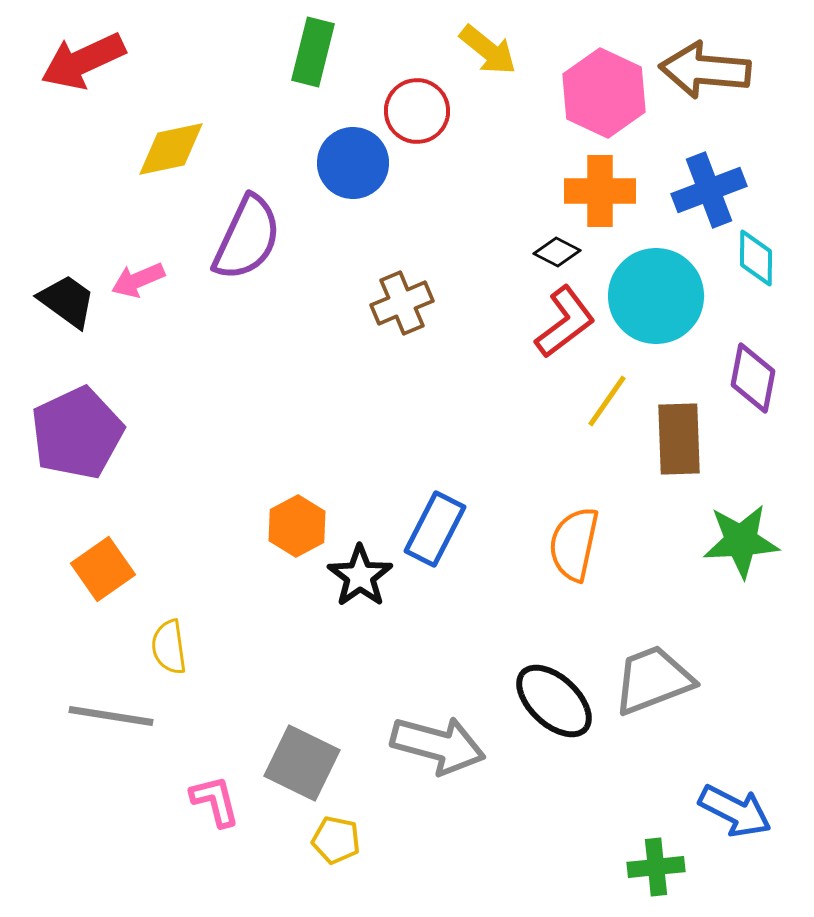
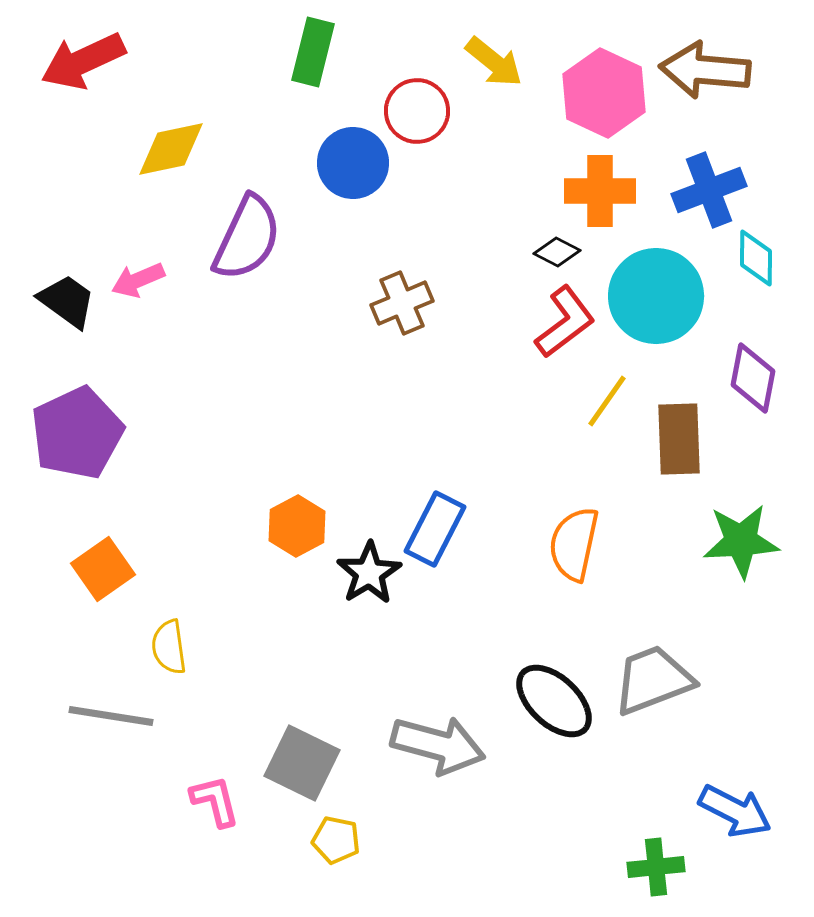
yellow arrow: moved 6 px right, 12 px down
black star: moved 9 px right, 3 px up; rotated 4 degrees clockwise
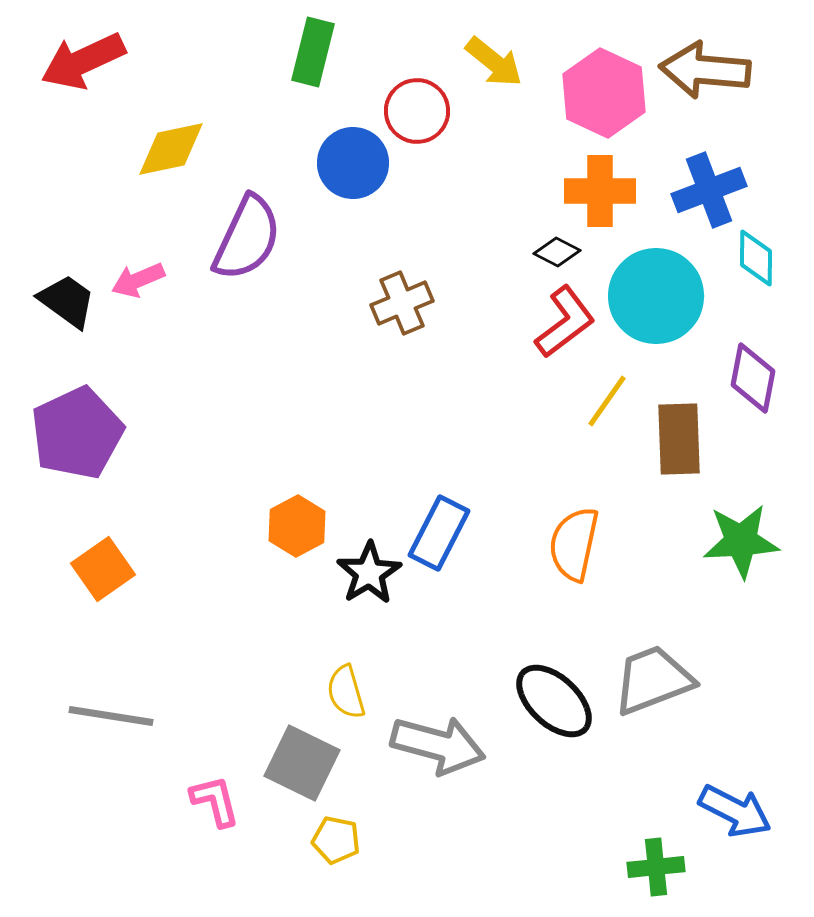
blue rectangle: moved 4 px right, 4 px down
yellow semicircle: moved 177 px right, 45 px down; rotated 8 degrees counterclockwise
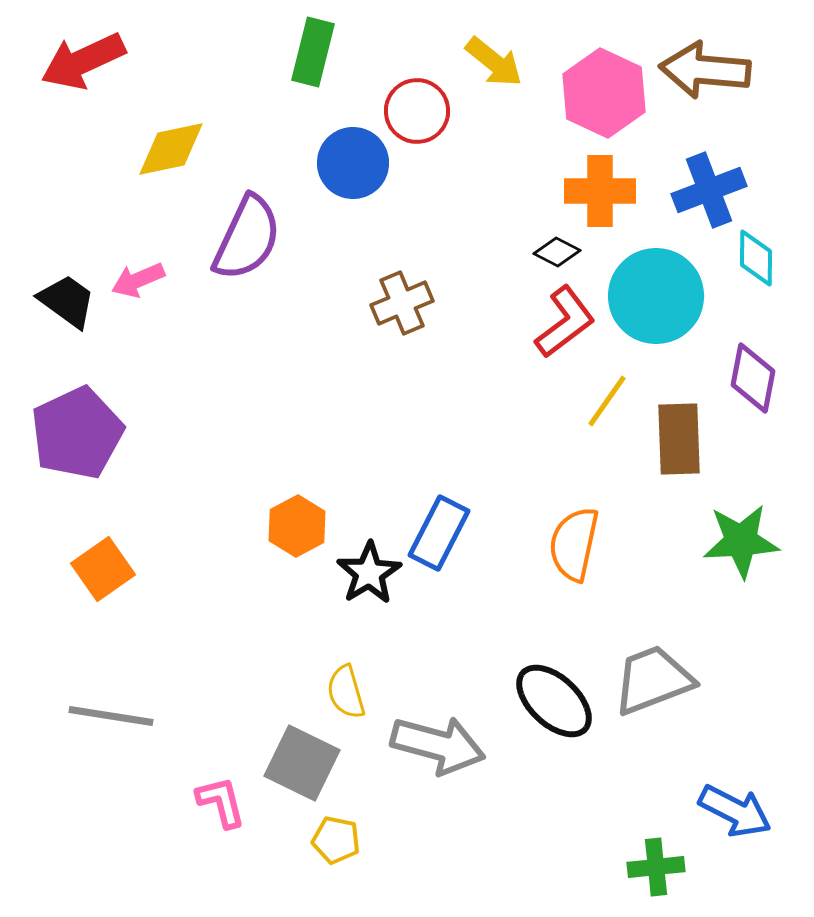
pink L-shape: moved 6 px right, 1 px down
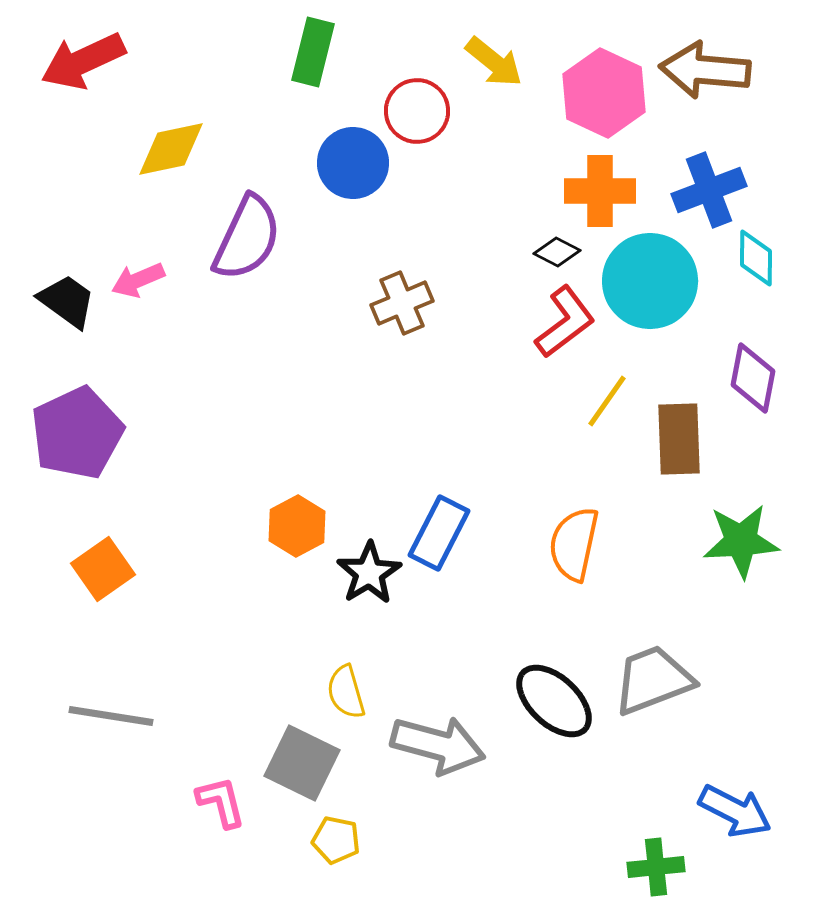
cyan circle: moved 6 px left, 15 px up
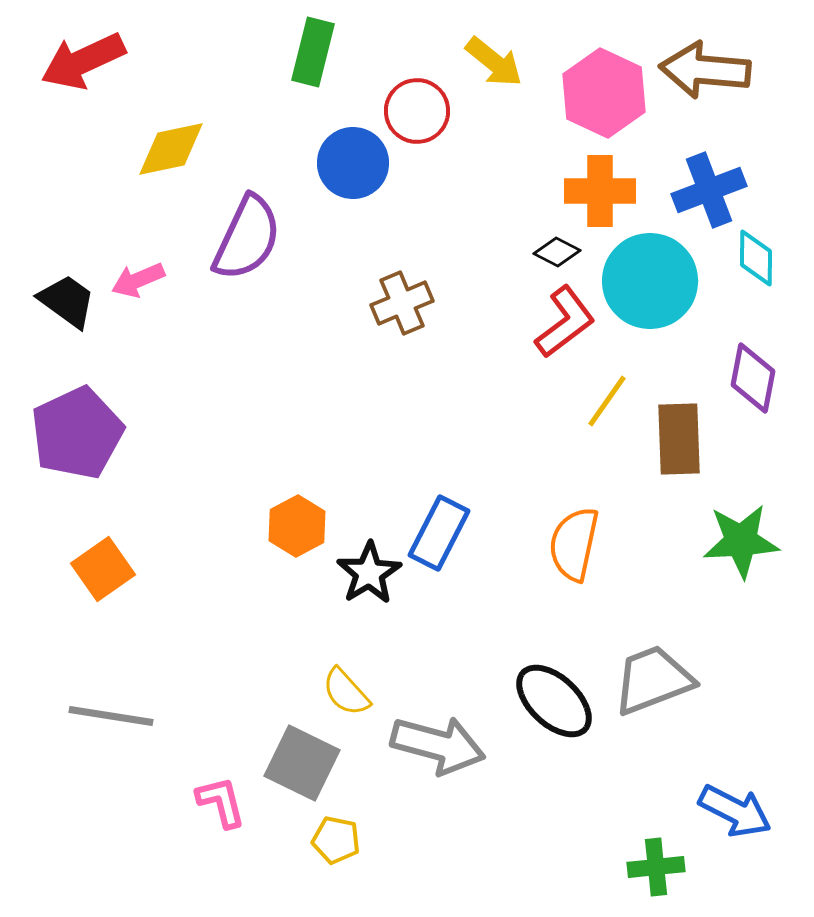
yellow semicircle: rotated 26 degrees counterclockwise
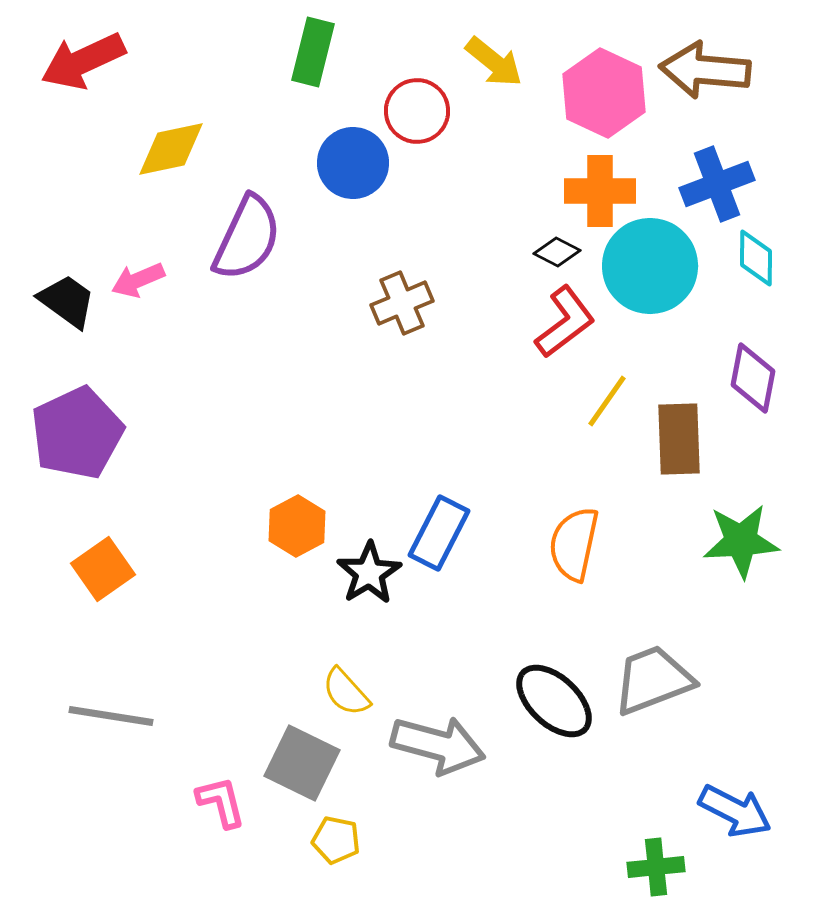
blue cross: moved 8 px right, 6 px up
cyan circle: moved 15 px up
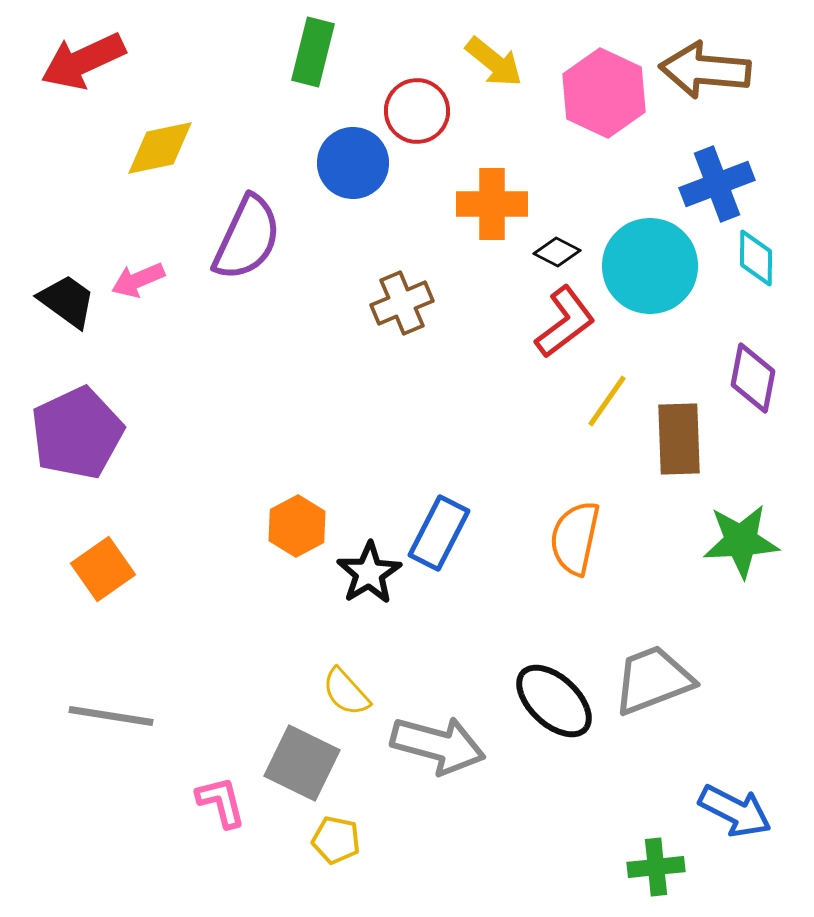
yellow diamond: moved 11 px left, 1 px up
orange cross: moved 108 px left, 13 px down
orange semicircle: moved 1 px right, 6 px up
